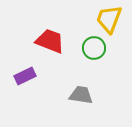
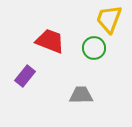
purple rectangle: rotated 25 degrees counterclockwise
gray trapezoid: rotated 10 degrees counterclockwise
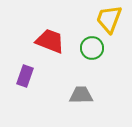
green circle: moved 2 px left
purple rectangle: rotated 20 degrees counterclockwise
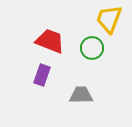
purple rectangle: moved 17 px right, 1 px up
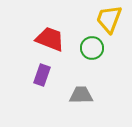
red trapezoid: moved 2 px up
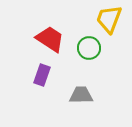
red trapezoid: rotated 12 degrees clockwise
green circle: moved 3 px left
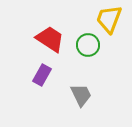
green circle: moved 1 px left, 3 px up
purple rectangle: rotated 10 degrees clockwise
gray trapezoid: rotated 65 degrees clockwise
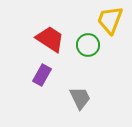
yellow trapezoid: moved 1 px right, 1 px down
gray trapezoid: moved 1 px left, 3 px down
